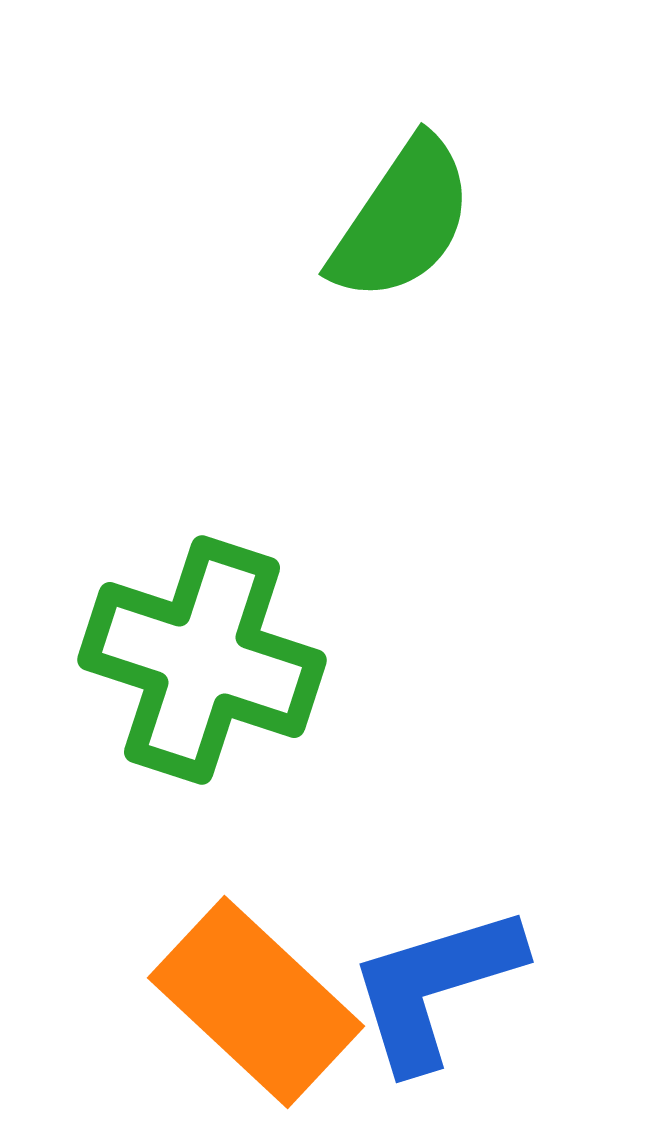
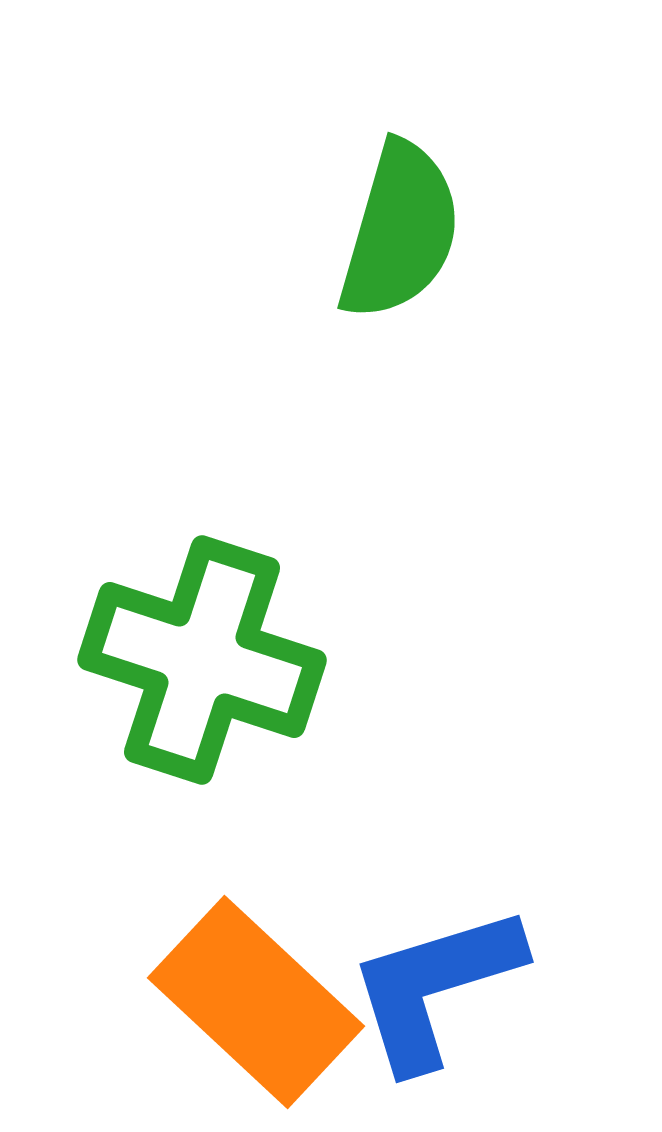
green semicircle: moved 2 px left, 11 px down; rotated 18 degrees counterclockwise
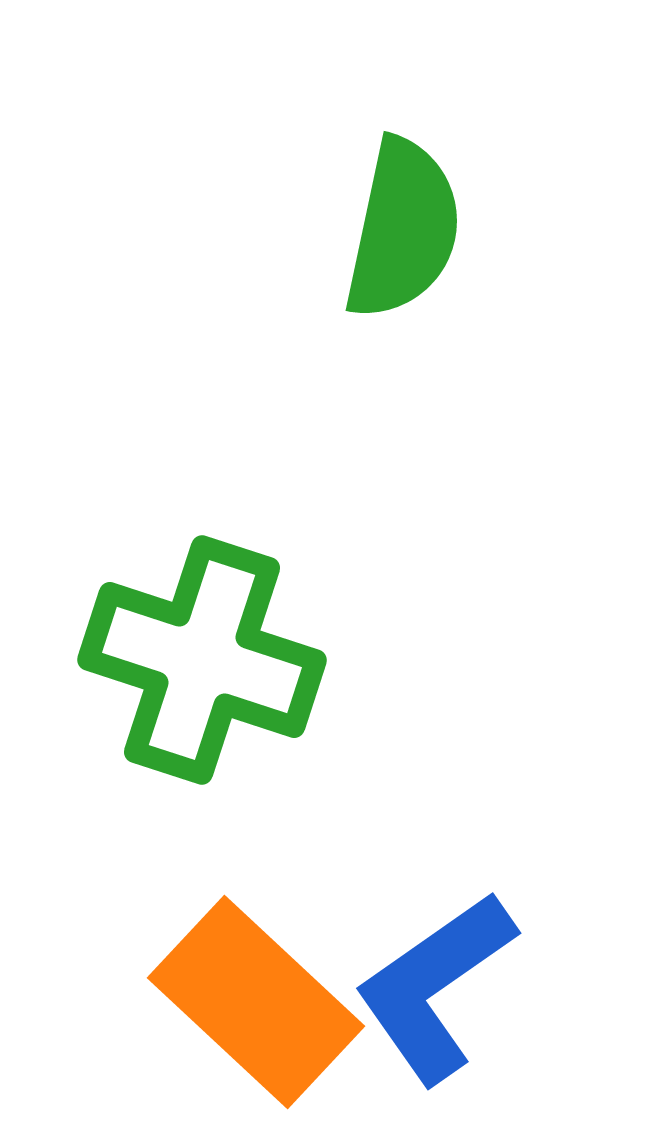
green semicircle: moved 3 px right, 2 px up; rotated 4 degrees counterclockwise
blue L-shape: rotated 18 degrees counterclockwise
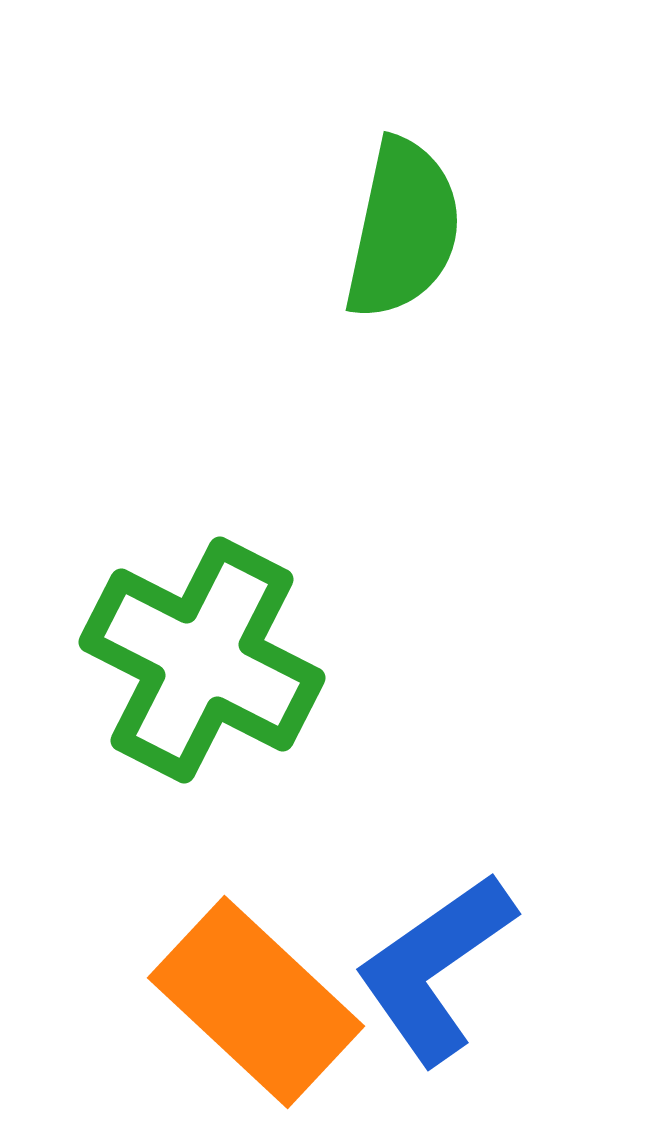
green cross: rotated 9 degrees clockwise
blue L-shape: moved 19 px up
